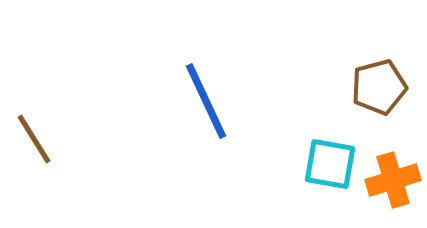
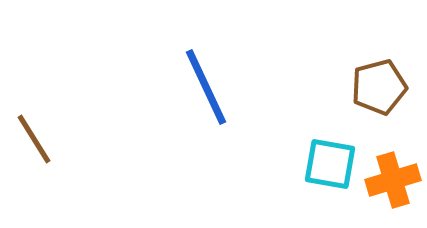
blue line: moved 14 px up
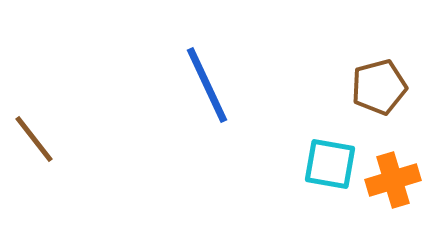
blue line: moved 1 px right, 2 px up
brown line: rotated 6 degrees counterclockwise
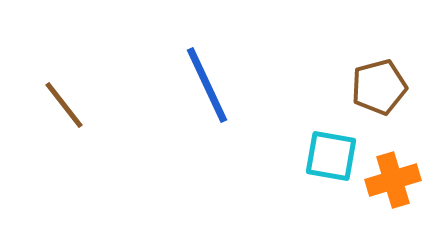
brown line: moved 30 px right, 34 px up
cyan square: moved 1 px right, 8 px up
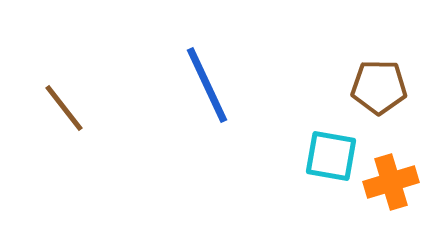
brown pentagon: rotated 16 degrees clockwise
brown line: moved 3 px down
orange cross: moved 2 px left, 2 px down
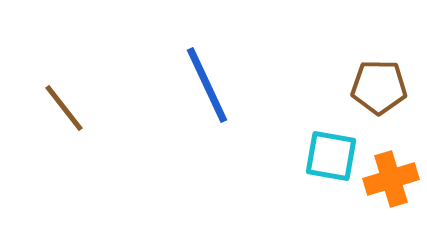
orange cross: moved 3 px up
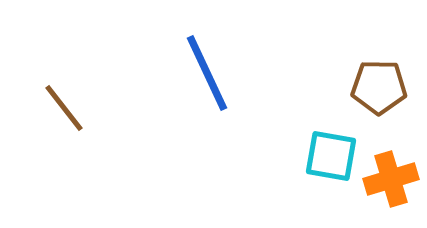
blue line: moved 12 px up
